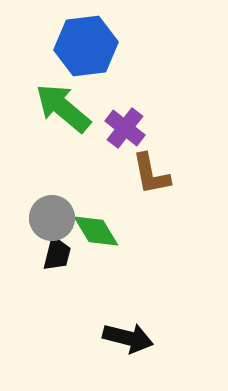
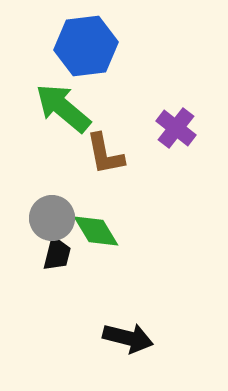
purple cross: moved 51 px right
brown L-shape: moved 46 px left, 20 px up
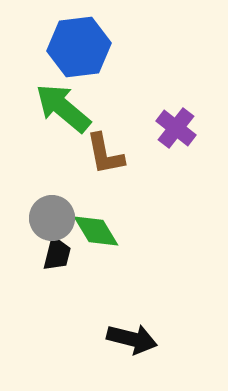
blue hexagon: moved 7 px left, 1 px down
black arrow: moved 4 px right, 1 px down
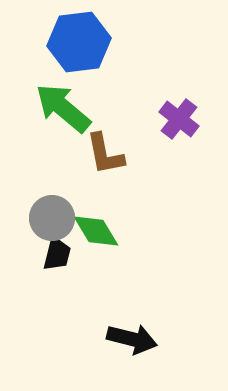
blue hexagon: moved 5 px up
purple cross: moved 3 px right, 9 px up
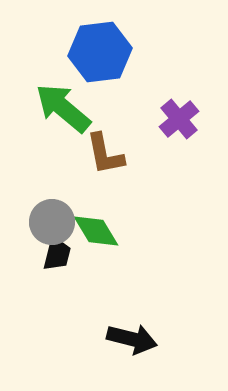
blue hexagon: moved 21 px right, 10 px down
purple cross: rotated 12 degrees clockwise
gray circle: moved 4 px down
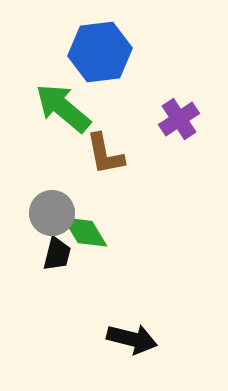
purple cross: rotated 6 degrees clockwise
gray circle: moved 9 px up
green diamond: moved 11 px left, 1 px down
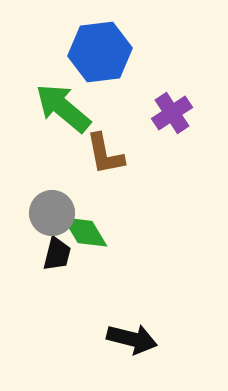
purple cross: moved 7 px left, 6 px up
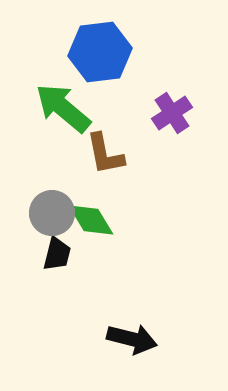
green diamond: moved 6 px right, 12 px up
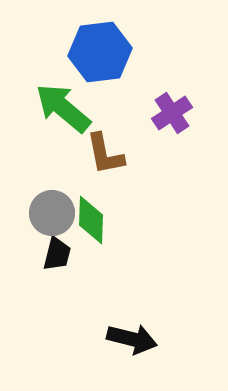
green diamond: rotated 33 degrees clockwise
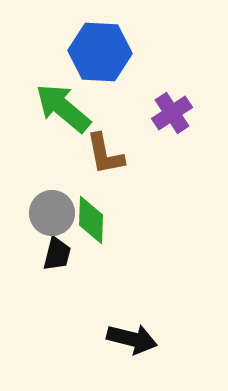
blue hexagon: rotated 10 degrees clockwise
